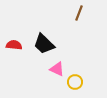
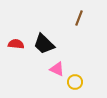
brown line: moved 5 px down
red semicircle: moved 2 px right, 1 px up
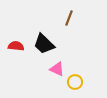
brown line: moved 10 px left
red semicircle: moved 2 px down
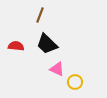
brown line: moved 29 px left, 3 px up
black trapezoid: moved 3 px right
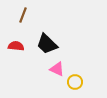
brown line: moved 17 px left
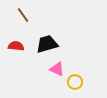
brown line: rotated 56 degrees counterclockwise
black trapezoid: rotated 120 degrees clockwise
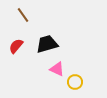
red semicircle: rotated 56 degrees counterclockwise
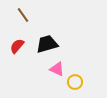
red semicircle: moved 1 px right
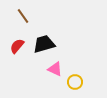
brown line: moved 1 px down
black trapezoid: moved 3 px left
pink triangle: moved 2 px left
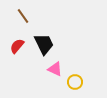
black trapezoid: rotated 80 degrees clockwise
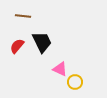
brown line: rotated 49 degrees counterclockwise
black trapezoid: moved 2 px left, 2 px up
pink triangle: moved 5 px right
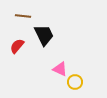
black trapezoid: moved 2 px right, 7 px up
